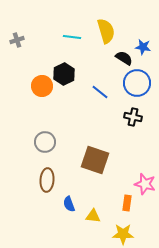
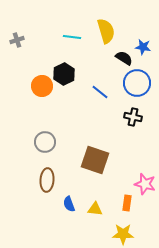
yellow triangle: moved 2 px right, 7 px up
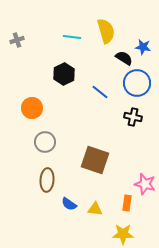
orange circle: moved 10 px left, 22 px down
blue semicircle: rotated 35 degrees counterclockwise
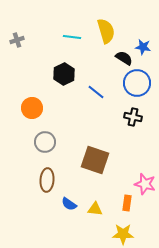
blue line: moved 4 px left
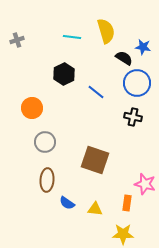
blue semicircle: moved 2 px left, 1 px up
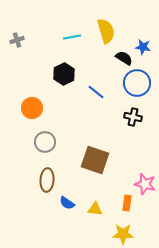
cyan line: rotated 18 degrees counterclockwise
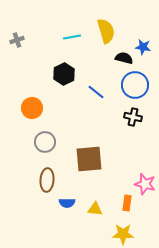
black semicircle: rotated 18 degrees counterclockwise
blue circle: moved 2 px left, 2 px down
brown square: moved 6 px left, 1 px up; rotated 24 degrees counterclockwise
blue semicircle: rotated 35 degrees counterclockwise
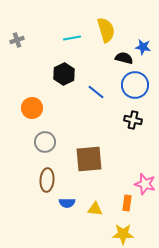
yellow semicircle: moved 1 px up
cyan line: moved 1 px down
black cross: moved 3 px down
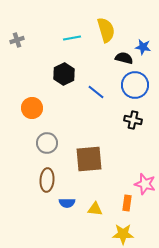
gray circle: moved 2 px right, 1 px down
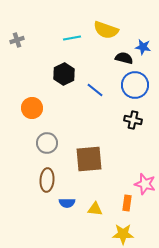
yellow semicircle: rotated 125 degrees clockwise
blue line: moved 1 px left, 2 px up
